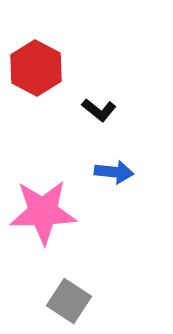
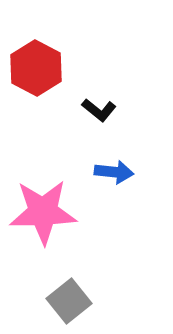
gray square: rotated 18 degrees clockwise
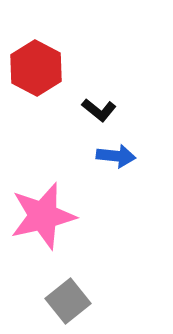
blue arrow: moved 2 px right, 16 px up
pink star: moved 4 px down; rotated 12 degrees counterclockwise
gray square: moved 1 px left
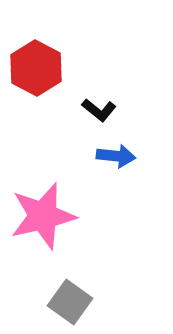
gray square: moved 2 px right, 1 px down; rotated 15 degrees counterclockwise
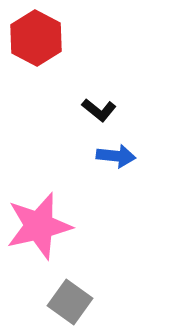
red hexagon: moved 30 px up
pink star: moved 4 px left, 10 px down
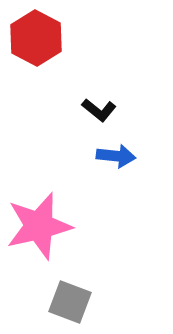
gray square: rotated 15 degrees counterclockwise
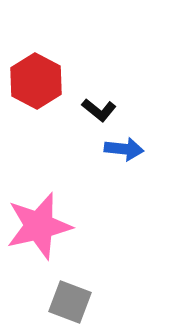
red hexagon: moved 43 px down
blue arrow: moved 8 px right, 7 px up
